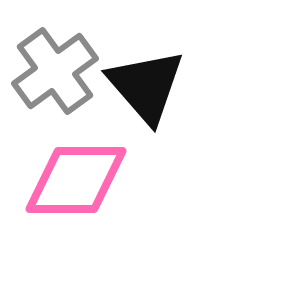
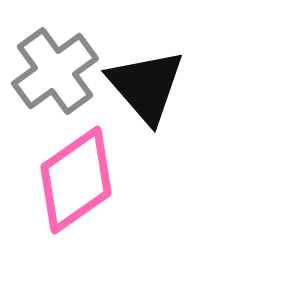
pink diamond: rotated 35 degrees counterclockwise
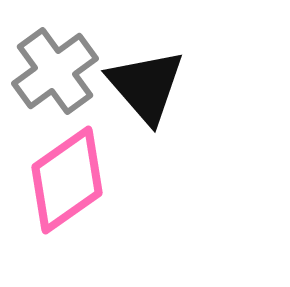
pink diamond: moved 9 px left
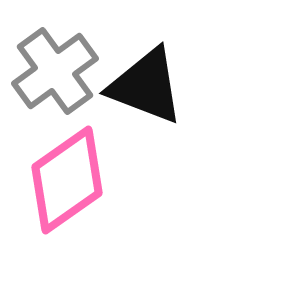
black triangle: rotated 28 degrees counterclockwise
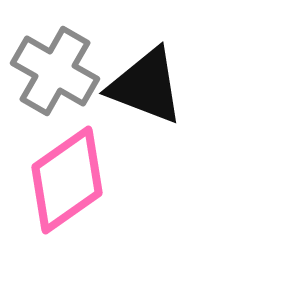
gray cross: rotated 24 degrees counterclockwise
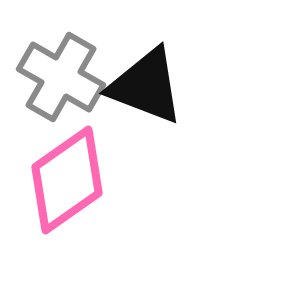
gray cross: moved 6 px right, 6 px down
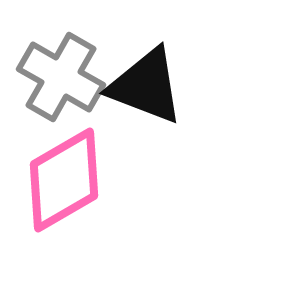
pink diamond: moved 3 px left; rotated 5 degrees clockwise
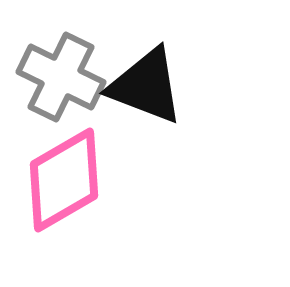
gray cross: rotated 4 degrees counterclockwise
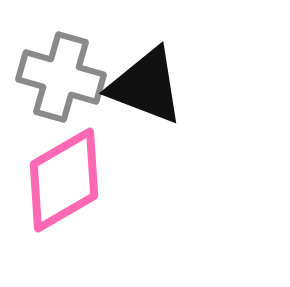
gray cross: rotated 10 degrees counterclockwise
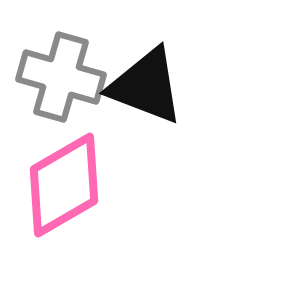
pink diamond: moved 5 px down
